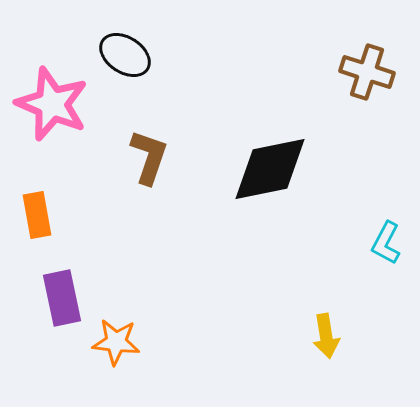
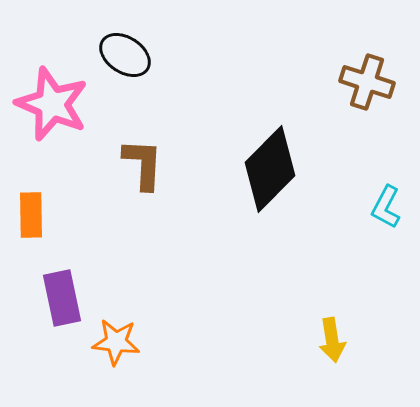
brown cross: moved 10 px down
brown L-shape: moved 6 px left, 7 px down; rotated 16 degrees counterclockwise
black diamond: rotated 34 degrees counterclockwise
orange rectangle: moved 6 px left; rotated 9 degrees clockwise
cyan L-shape: moved 36 px up
yellow arrow: moved 6 px right, 4 px down
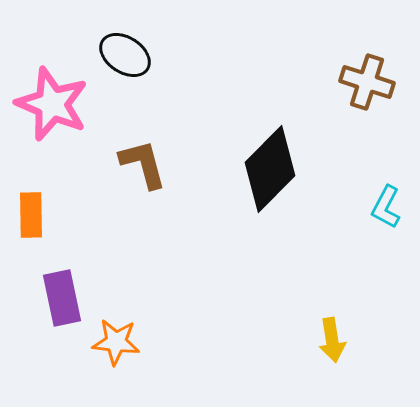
brown L-shape: rotated 18 degrees counterclockwise
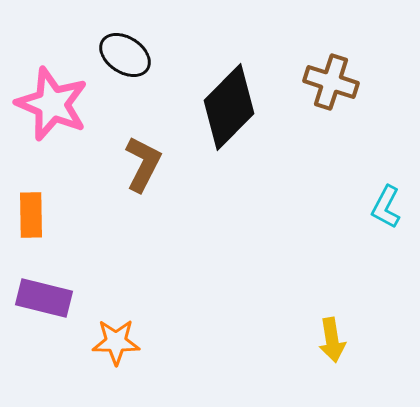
brown cross: moved 36 px left
brown L-shape: rotated 42 degrees clockwise
black diamond: moved 41 px left, 62 px up
purple rectangle: moved 18 px left; rotated 64 degrees counterclockwise
orange star: rotated 6 degrees counterclockwise
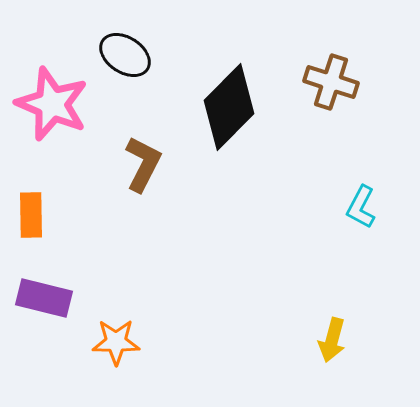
cyan L-shape: moved 25 px left
yellow arrow: rotated 24 degrees clockwise
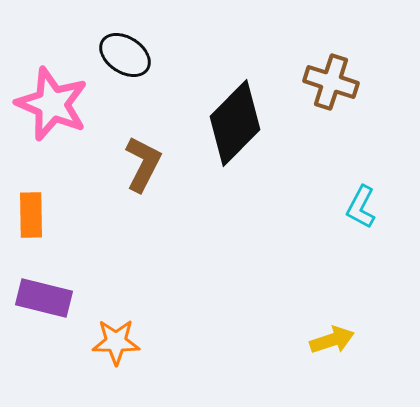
black diamond: moved 6 px right, 16 px down
yellow arrow: rotated 123 degrees counterclockwise
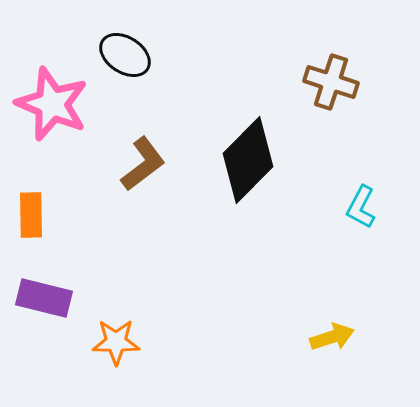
black diamond: moved 13 px right, 37 px down
brown L-shape: rotated 26 degrees clockwise
yellow arrow: moved 3 px up
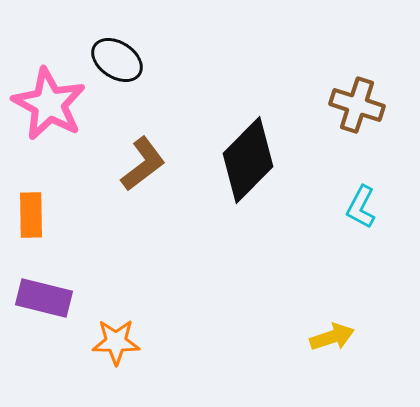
black ellipse: moved 8 px left, 5 px down
brown cross: moved 26 px right, 23 px down
pink star: moved 3 px left; rotated 6 degrees clockwise
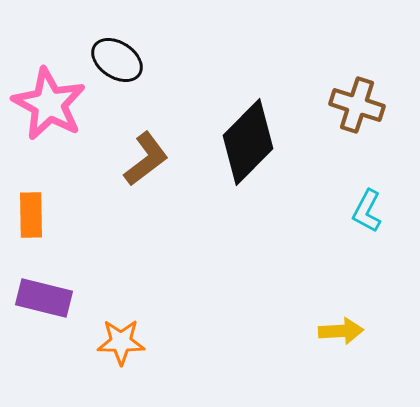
black diamond: moved 18 px up
brown L-shape: moved 3 px right, 5 px up
cyan L-shape: moved 6 px right, 4 px down
yellow arrow: moved 9 px right, 6 px up; rotated 15 degrees clockwise
orange star: moved 5 px right
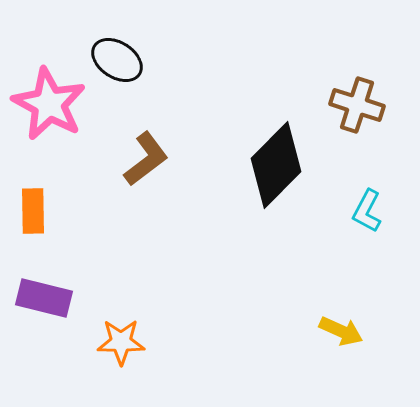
black diamond: moved 28 px right, 23 px down
orange rectangle: moved 2 px right, 4 px up
yellow arrow: rotated 27 degrees clockwise
